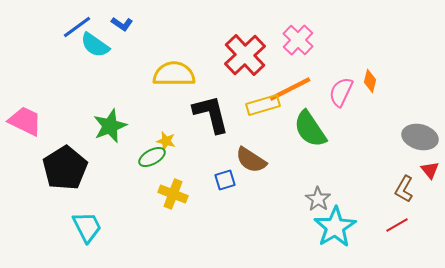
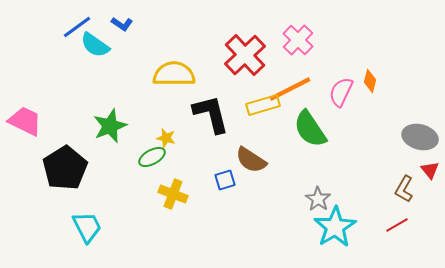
yellow star: moved 3 px up
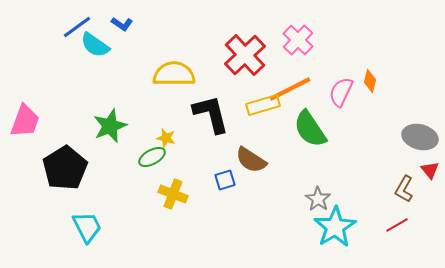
pink trapezoid: rotated 84 degrees clockwise
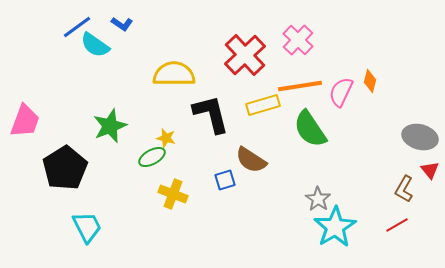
orange line: moved 10 px right, 3 px up; rotated 18 degrees clockwise
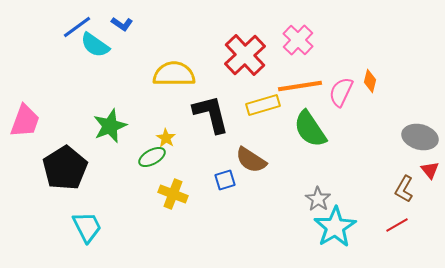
yellow star: rotated 18 degrees clockwise
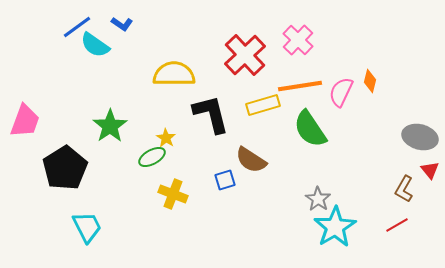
green star: rotated 12 degrees counterclockwise
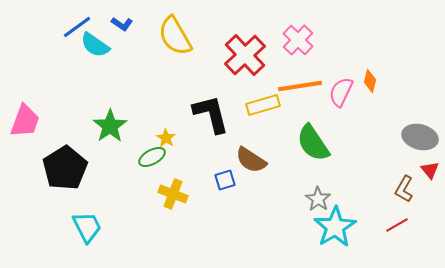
yellow semicircle: moved 1 px right, 38 px up; rotated 120 degrees counterclockwise
green semicircle: moved 3 px right, 14 px down
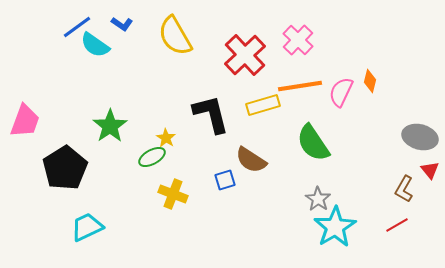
cyan trapezoid: rotated 88 degrees counterclockwise
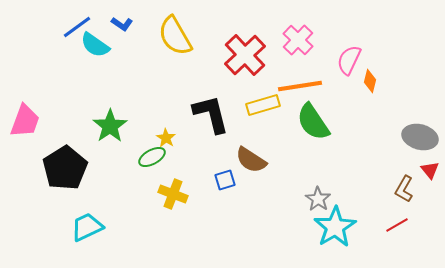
pink semicircle: moved 8 px right, 32 px up
green semicircle: moved 21 px up
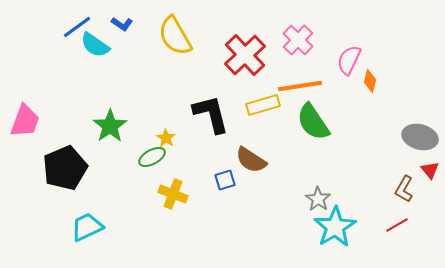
black pentagon: rotated 9 degrees clockwise
